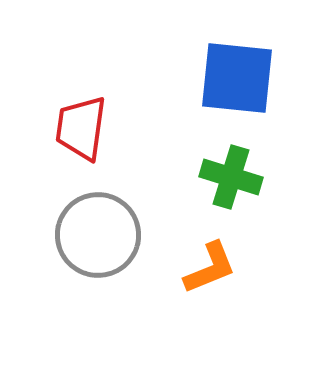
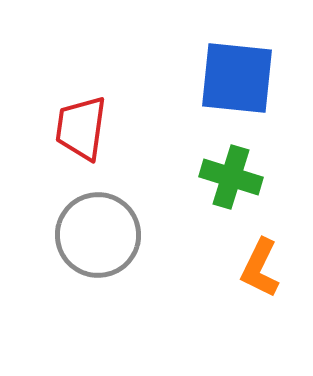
orange L-shape: moved 50 px right; rotated 138 degrees clockwise
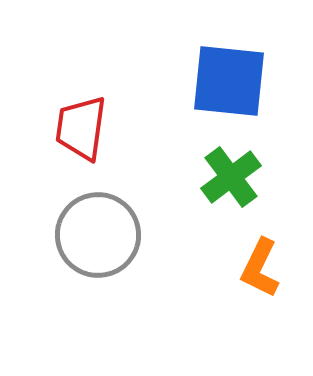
blue square: moved 8 px left, 3 px down
green cross: rotated 36 degrees clockwise
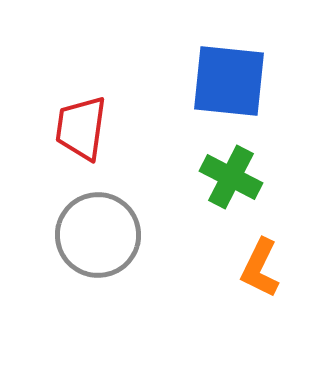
green cross: rotated 26 degrees counterclockwise
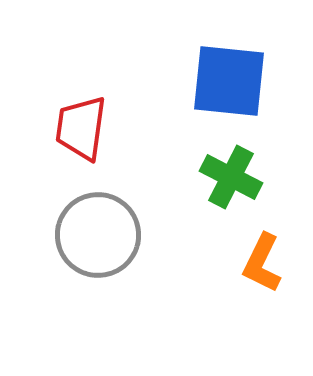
orange L-shape: moved 2 px right, 5 px up
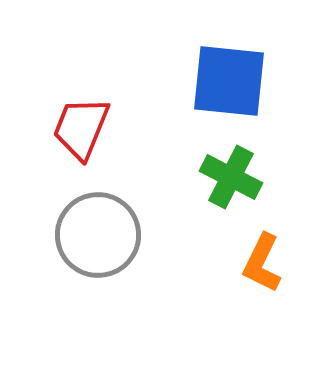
red trapezoid: rotated 14 degrees clockwise
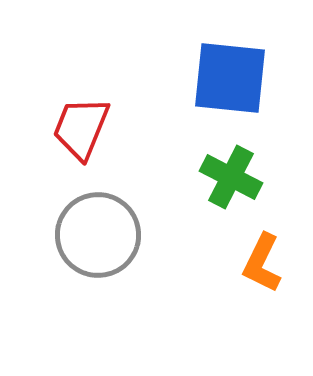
blue square: moved 1 px right, 3 px up
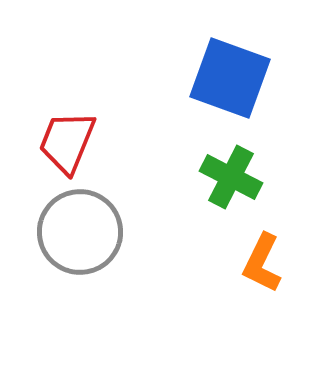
blue square: rotated 14 degrees clockwise
red trapezoid: moved 14 px left, 14 px down
gray circle: moved 18 px left, 3 px up
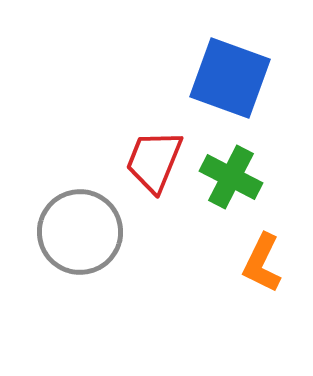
red trapezoid: moved 87 px right, 19 px down
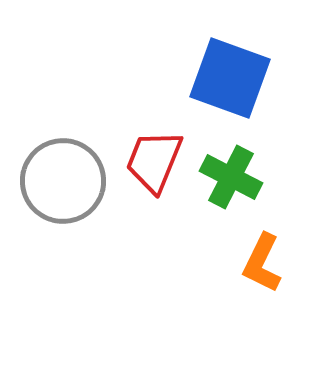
gray circle: moved 17 px left, 51 px up
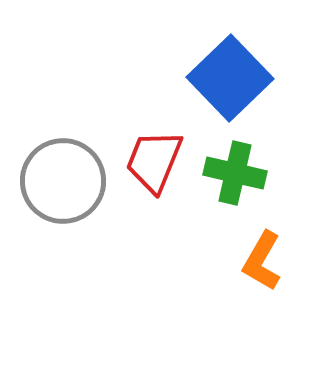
blue square: rotated 26 degrees clockwise
green cross: moved 4 px right, 4 px up; rotated 14 degrees counterclockwise
orange L-shape: moved 2 px up; rotated 4 degrees clockwise
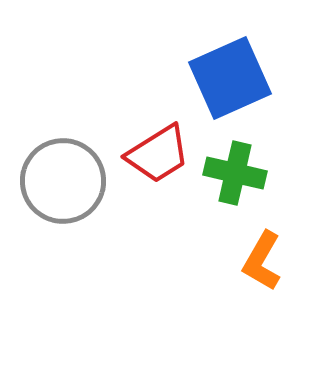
blue square: rotated 20 degrees clockwise
red trapezoid: moved 4 px right, 7 px up; rotated 144 degrees counterclockwise
